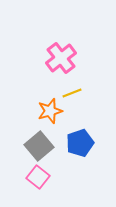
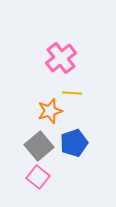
yellow line: rotated 24 degrees clockwise
blue pentagon: moved 6 px left
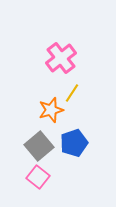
yellow line: rotated 60 degrees counterclockwise
orange star: moved 1 px right, 1 px up
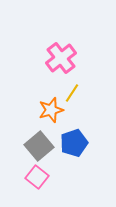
pink square: moved 1 px left
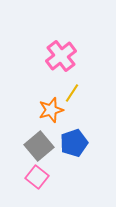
pink cross: moved 2 px up
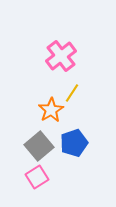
orange star: rotated 15 degrees counterclockwise
pink square: rotated 20 degrees clockwise
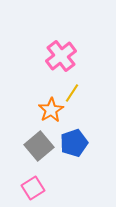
pink square: moved 4 px left, 11 px down
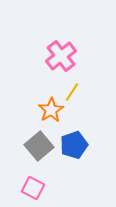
yellow line: moved 1 px up
blue pentagon: moved 2 px down
pink square: rotated 30 degrees counterclockwise
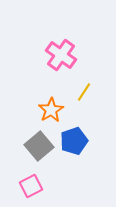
pink cross: moved 1 px up; rotated 16 degrees counterclockwise
yellow line: moved 12 px right
blue pentagon: moved 4 px up
pink square: moved 2 px left, 2 px up; rotated 35 degrees clockwise
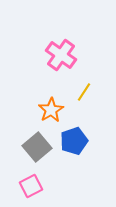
gray square: moved 2 px left, 1 px down
